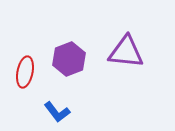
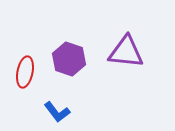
purple hexagon: rotated 20 degrees counterclockwise
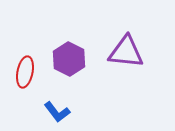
purple hexagon: rotated 8 degrees clockwise
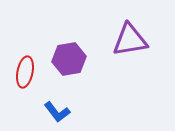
purple triangle: moved 4 px right, 12 px up; rotated 15 degrees counterclockwise
purple hexagon: rotated 24 degrees clockwise
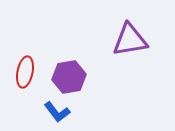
purple hexagon: moved 18 px down
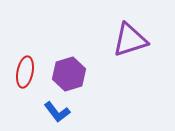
purple triangle: rotated 9 degrees counterclockwise
purple hexagon: moved 3 px up; rotated 8 degrees counterclockwise
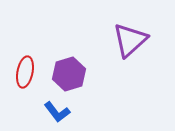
purple triangle: rotated 24 degrees counterclockwise
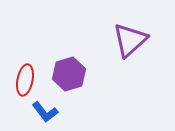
red ellipse: moved 8 px down
blue L-shape: moved 12 px left
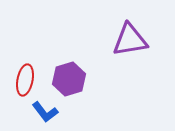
purple triangle: rotated 33 degrees clockwise
purple hexagon: moved 5 px down
